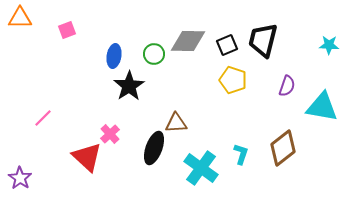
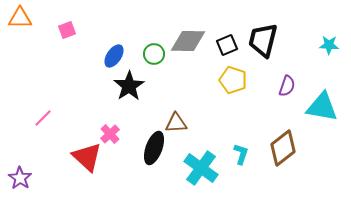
blue ellipse: rotated 25 degrees clockwise
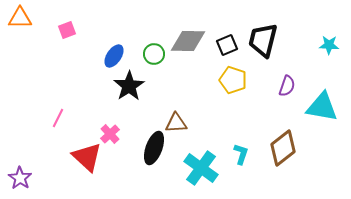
pink line: moved 15 px right; rotated 18 degrees counterclockwise
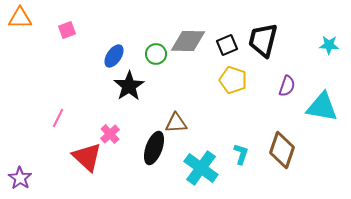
green circle: moved 2 px right
brown diamond: moved 1 px left, 2 px down; rotated 33 degrees counterclockwise
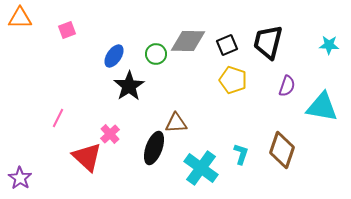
black trapezoid: moved 5 px right, 2 px down
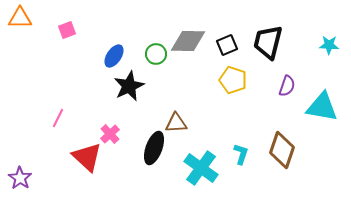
black star: rotated 8 degrees clockwise
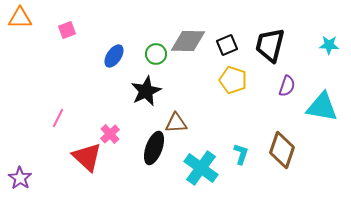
black trapezoid: moved 2 px right, 3 px down
black star: moved 17 px right, 5 px down
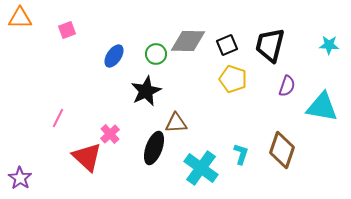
yellow pentagon: moved 1 px up
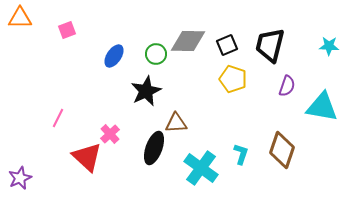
cyan star: moved 1 px down
purple star: rotated 15 degrees clockwise
